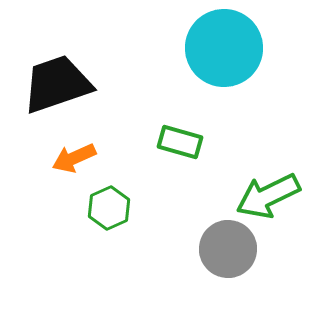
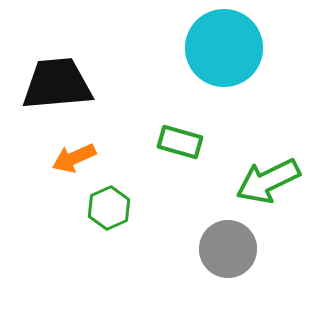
black trapezoid: rotated 14 degrees clockwise
green arrow: moved 15 px up
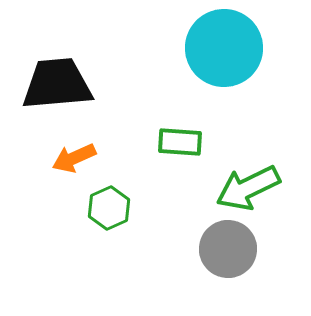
green rectangle: rotated 12 degrees counterclockwise
green arrow: moved 20 px left, 7 px down
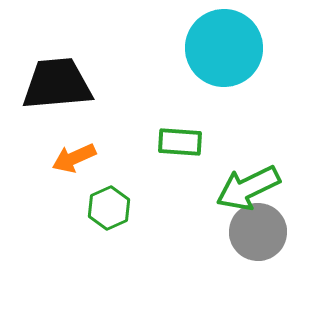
gray circle: moved 30 px right, 17 px up
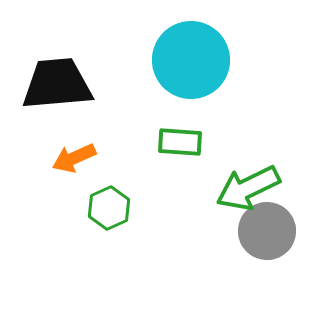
cyan circle: moved 33 px left, 12 px down
gray circle: moved 9 px right, 1 px up
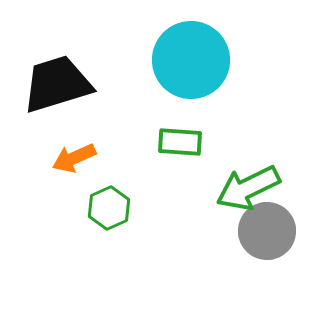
black trapezoid: rotated 12 degrees counterclockwise
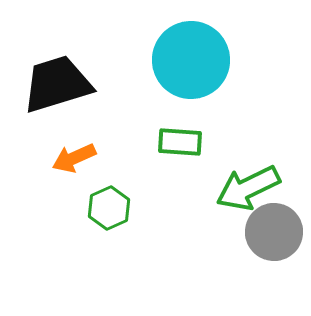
gray circle: moved 7 px right, 1 px down
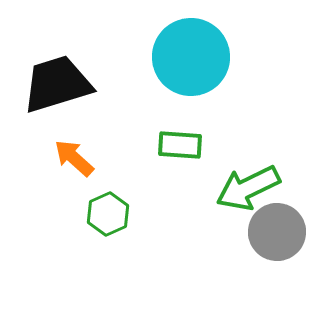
cyan circle: moved 3 px up
green rectangle: moved 3 px down
orange arrow: rotated 66 degrees clockwise
green hexagon: moved 1 px left, 6 px down
gray circle: moved 3 px right
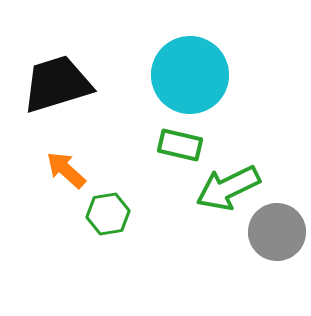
cyan circle: moved 1 px left, 18 px down
green rectangle: rotated 9 degrees clockwise
orange arrow: moved 8 px left, 12 px down
green arrow: moved 20 px left
green hexagon: rotated 15 degrees clockwise
